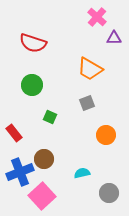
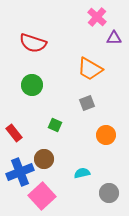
green square: moved 5 px right, 8 px down
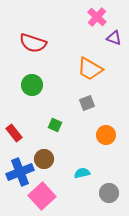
purple triangle: rotated 21 degrees clockwise
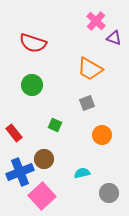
pink cross: moved 1 px left, 4 px down
orange circle: moved 4 px left
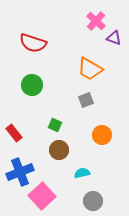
gray square: moved 1 px left, 3 px up
brown circle: moved 15 px right, 9 px up
gray circle: moved 16 px left, 8 px down
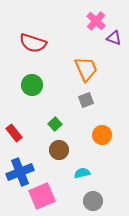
orange trapezoid: moved 4 px left; rotated 144 degrees counterclockwise
green square: moved 1 px up; rotated 24 degrees clockwise
pink square: rotated 20 degrees clockwise
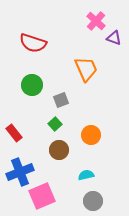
gray square: moved 25 px left
orange circle: moved 11 px left
cyan semicircle: moved 4 px right, 2 px down
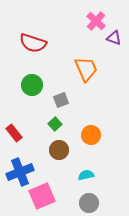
gray circle: moved 4 px left, 2 px down
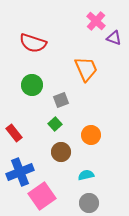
brown circle: moved 2 px right, 2 px down
pink square: rotated 12 degrees counterclockwise
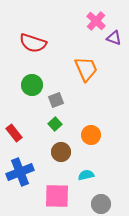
gray square: moved 5 px left
pink square: moved 15 px right; rotated 36 degrees clockwise
gray circle: moved 12 px right, 1 px down
